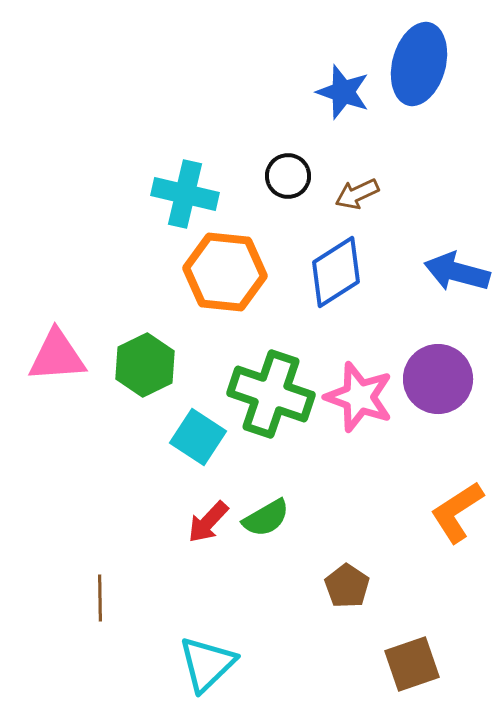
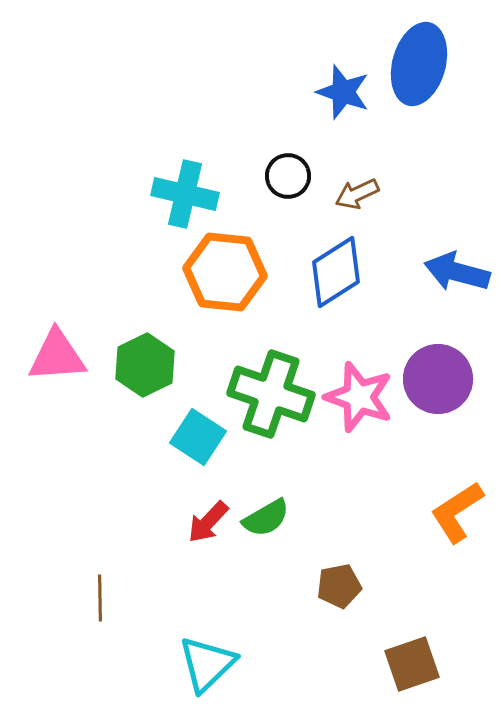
brown pentagon: moved 8 px left; rotated 27 degrees clockwise
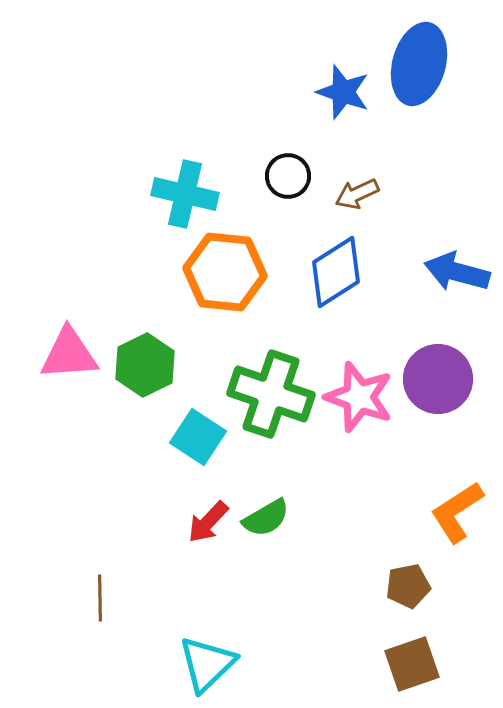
pink triangle: moved 12 px right, 2 px up
brown pentagon: moved 69 px right
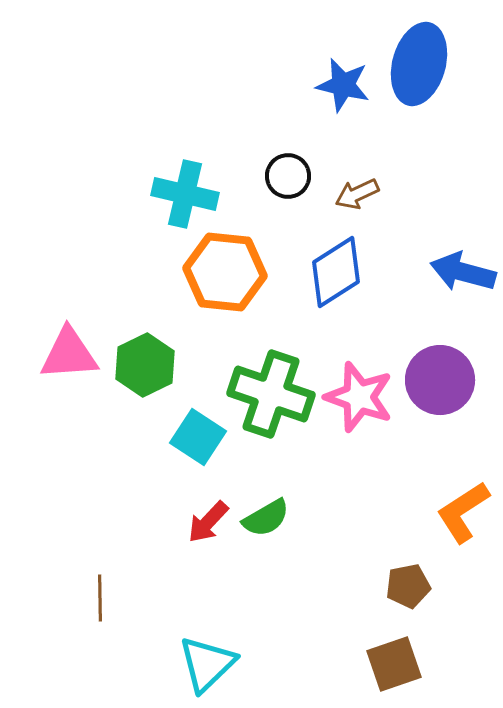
blue star: moved 7 px up; rotated 6 degrees counterclockwise
blue arrow: moved 6 px right
purple circle: moved 2 px right, 1 px down
orange L-shape: moved 6 px right
brown square: moved 18 px left
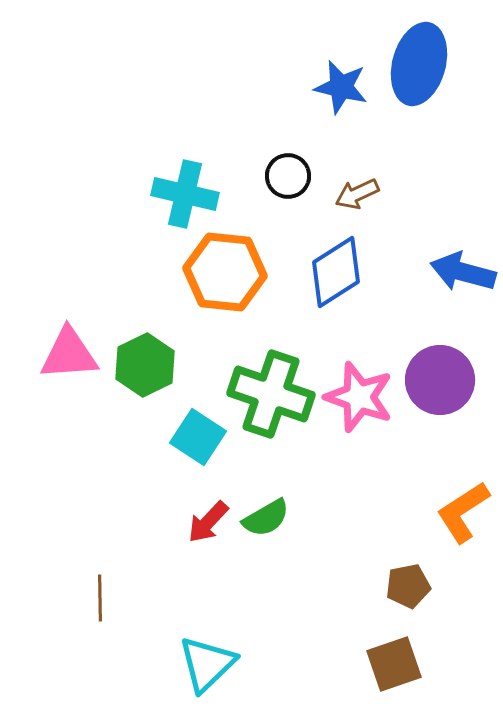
blue star: moved 2 px left, 2 px down
